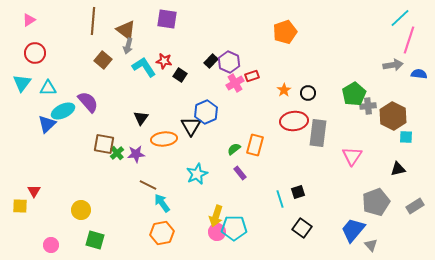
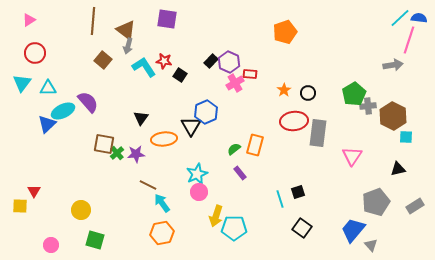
blue semicircle at (419, 74): moved 56 px up
red rectangle at (252, 76): moved 2 px left, 2 px up; rotated 24 degrees clockwise
pink circle at (217, 232): moved 18 px left, 40 px up
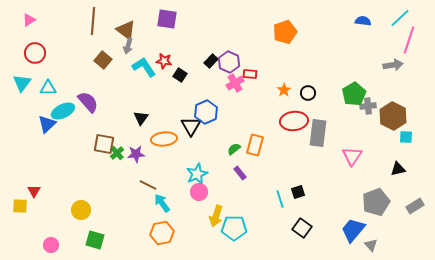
blue semicircle at (419, 18): moved 56 px left, 3 px down
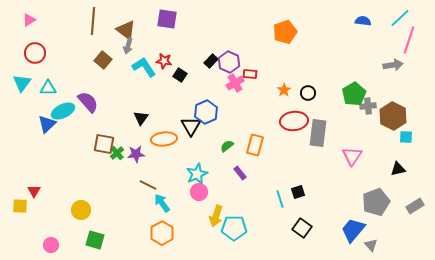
green semicircle at (234, 149): moved 7 px left, 3 px up
orange hexagon at (162, 233): rotated 20 degrees counterclockwise
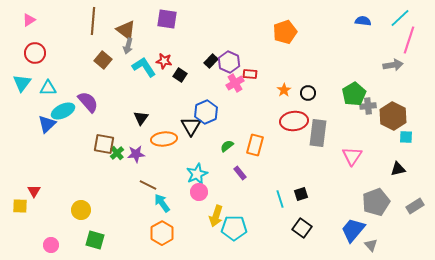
black square at (298, 192): moved 3 px right, 2 px down
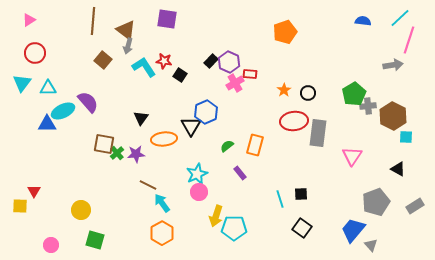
blue triangle at (47, 124): rotated 42 degrees clockwise
black triangle at (398, 169): rotated 42 degrees clockwise
black square at (301, 194): rotated 16 degrees clockwise
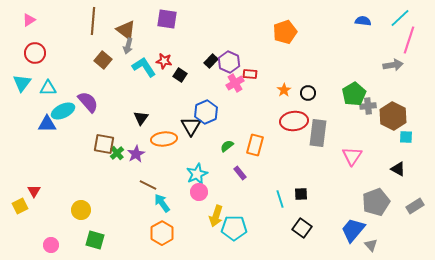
purple star at (136, 154): rotated 24 degrees counterclockwise
yellow square at (20, 206): rotated 28 degrees counterclockwise
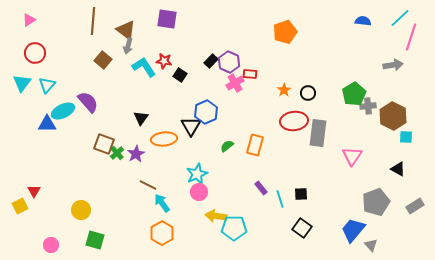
pink line at (409, 40): moved 2 px right, 3 px up
cyan triangle at (48, 88): moved 1 px left, 3 px up; rotated 48 degrees counterclockwise
brown square at (104, 144): rotated 10 degrees clockwise
purple rectangle at (240, 173): moved 21 px right, 15 px down
yellow arrow at (216, 216): rotated 80 degrees clockwise
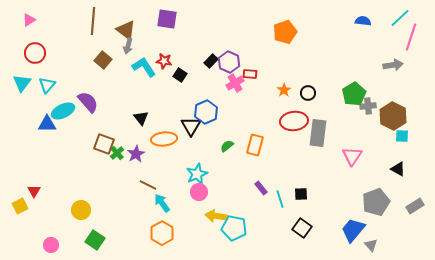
black triangle at (141, 118): rotated 14 degrees counterclockwise
cyan square at (406, 137): moved 4 px left, 1 px up
cyan pentagon at (234, 228): rotated 10 degrees clockwise
green square at (95, 240): rotated 18 degrees clockwise
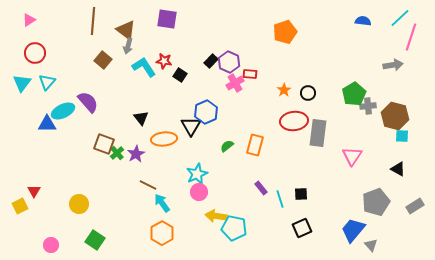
cyan triangle at (47, 85): moved 3 px up
brown hexagon at (393, 116): moved 2 px right; rotated 12 degrees counterclockwise
yellow circle at (81, 210): moved 2 px left, 6 px up
black square at (302, 228): rotated 30 degrees clockwise
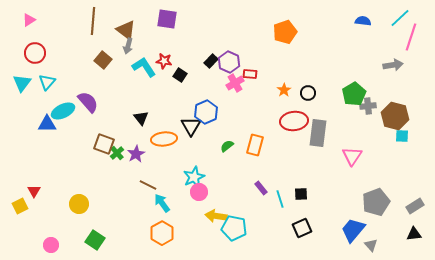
black triangle at (398, 169): moved 16 px right, 65 px down; rotated 35 degrees counterclockwise
cyan star at (197, 174): moved 3 px left, 3 px down
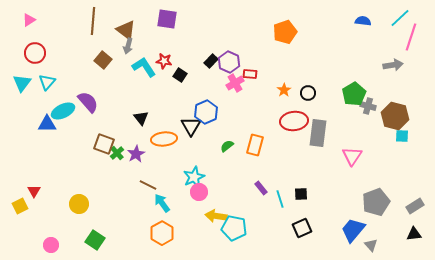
gray cross at (368, 106): rotated 21 degrees clockwise
